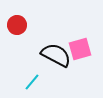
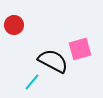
red circle: moved 3 px left
black semicircle: moved 3 px left, 6 px down
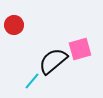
black semicircle: rotated 68 degrees counterclockwise
cyan line: moved 1 px up
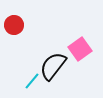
pink square: rotated 20 degrees counterclockwise
black semicircle: moved 5 px down; rotated 12 degrees counterclockwise
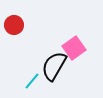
pink square: moved 6 px left, 1 px up
black semicircle: moved 1 px right; rotated 8 degrees counterclockwise
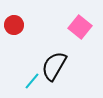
pink square: moved 6 px right, 21 px up; rotated 15 degrees counterclockwise
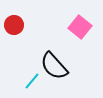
black semicircle: rotated 72 degrees counterclockwise
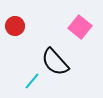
red circle: moved 1 px right, 1 px down
black semicircle: moved 1 px right, 4 px up
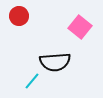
red circle: moved 4 px right, 10 px up
black semicircle: rotated 52 degrees counterclockwise
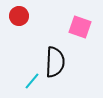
pink square: rotated 20 degrees counterclockwise
black semicircle: rotated 84 degrees counterclockwise
